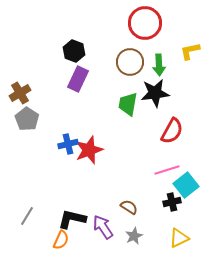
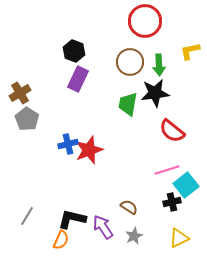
red circle: moved 2 px up
red semicircle: rotated 100 degrees clockwise
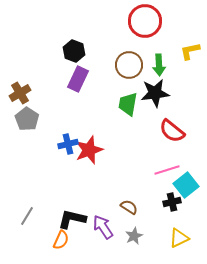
brown circle: moved 1 px left, 3 px down
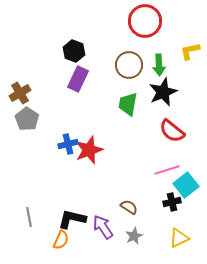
black star: moved 8 px right, 1 px up; rotated 16 degrees counterclockwise
gray line: moved 2 px right, 1 px down; rotated 42 degrees counterclockwise
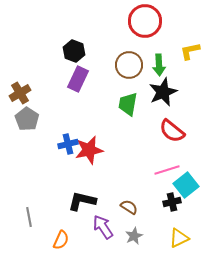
red star: rotated 8 degrees clockwise
black L-shape: moved 10 px right, 18 px up
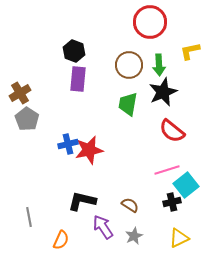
red circle: moved 5 px right, 1 px down
purple rectangle: rotated 20 degrees counterclockwise
brown semicircle: moved 1 px right, 2 px up
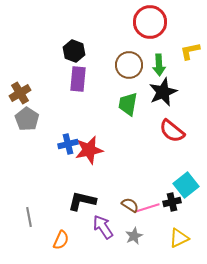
pink line: moved 20 px left, 38 px down
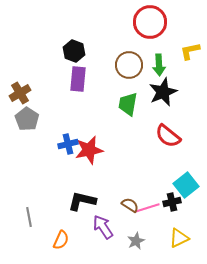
red semicircle: moved 4 px left, 5 px down
gray star: moved 2 px right, 5 px down
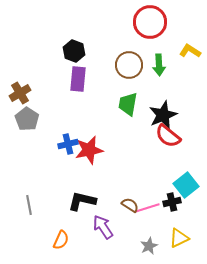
yellow L-shape: rotated 45 degrees clockwise
black star: moved 23 px down
gray line: moved 12 px up
gray star: moved 13 px right, 5 px down
